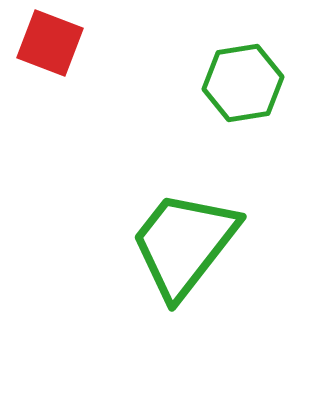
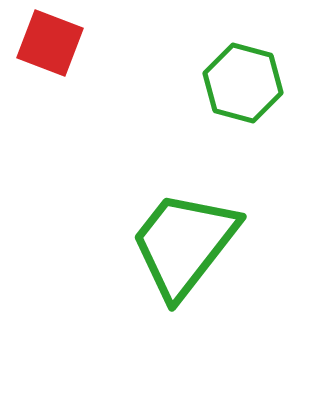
green hexagon: rotated 24 degrees clockwise
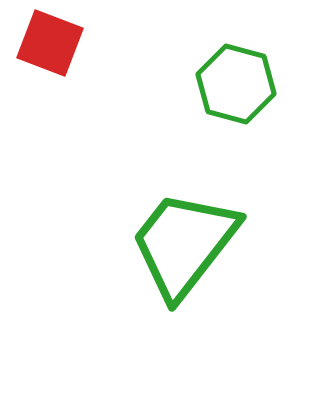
green hexagon: moved 7 px left, 1 px down
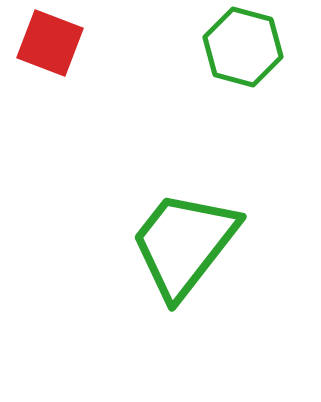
green hexagon: moved 7 px right, 37 px up
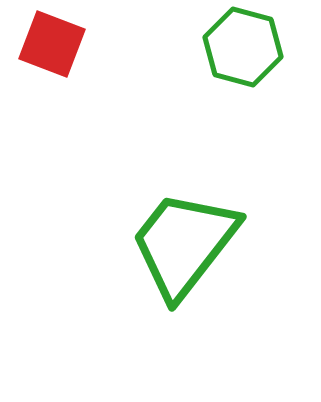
red square: moved 2 px right, 1 px down
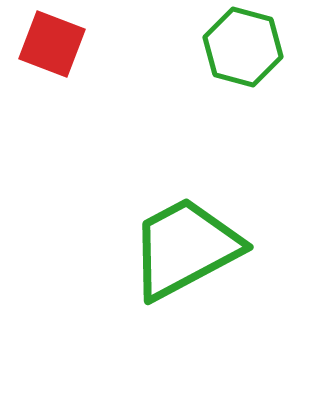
green trapezoid: moved 1 px right, 4 px down; rotated 24 degrees clockwise
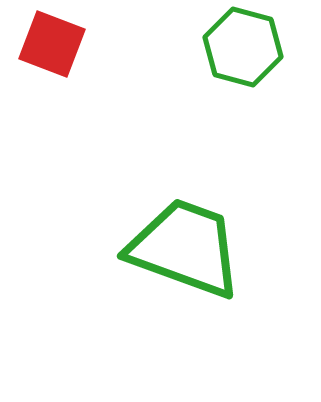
green trapezoid: rotated 48 degrees clockwise
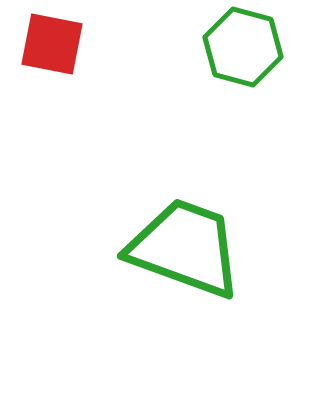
red square: rotated 10 degrees counterclockwise
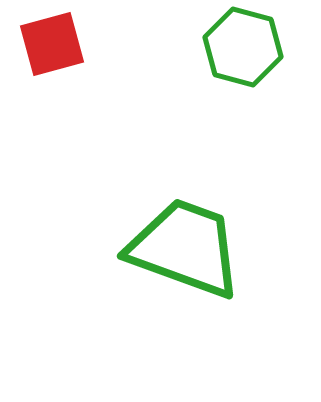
red square: rotated 26 degrees counterclockwise
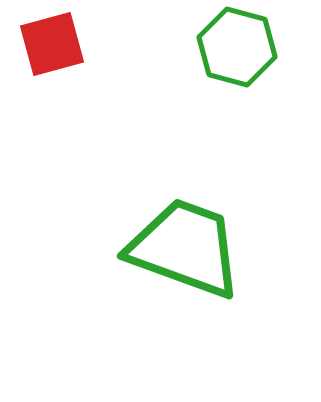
green hexagon: moved 6 px left
